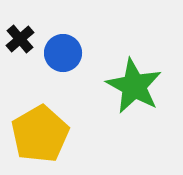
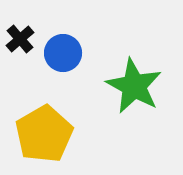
yellow pentagon: moved 4 px right
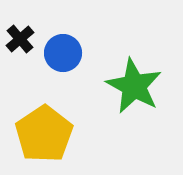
yellow pentagon: rotated 4 degrees counterclockwise
